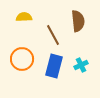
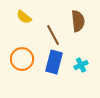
yellow semicircle: rotated 140 degrees counterclockwise
blue rectangle: moved 4 px up
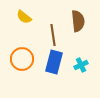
brown line: rotated 20 degrees clockwise
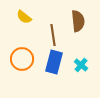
cyan cross: rotated 24 degrees counterclockwise
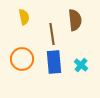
yellow semicircle: rotated 140 degrees counterclockwise
brown semicircle: moved 3 px left, 1 px up
brown line: moved 1 px left, 1 px up
blue rectangle: rotated 20 degrees counterclockwise
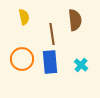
blue rectangle: moved 4 px left
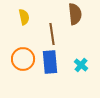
brown semicircle: moved 6 px up
orange circle: moved 1 px right
